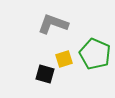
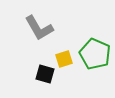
gray L-shape: moved 14 px left, 4 px down; rotated 140 degrees counterclockwise
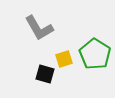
green pentagon: rotated 8 degrees clockwise
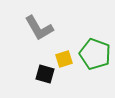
green pentagon: rotated 12 degrees counterclockwise
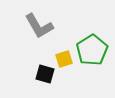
gray L-shape: moved 2 px up
green pentagon: moved 3 px left, 4 px up; rotated 20 degrees clockwise
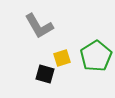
green pentagon: moved 4 px right, 6 px down
yellow square: moved 2 px left, 1 px up
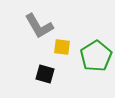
yellow square: moved 11 px up; rotated 24 degrees clockwise
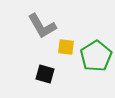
gray L-shape: moved 3 px right
yellow square: moved 4 px right
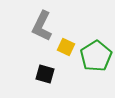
gray L-shape: rotated 56 degrees clockwise
yellow square: rotated 18 degrees clockwise
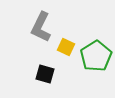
gray L-shape: moved 1 px left, 1 px down
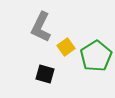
yellow square: rotated 30 degrees clockwise
